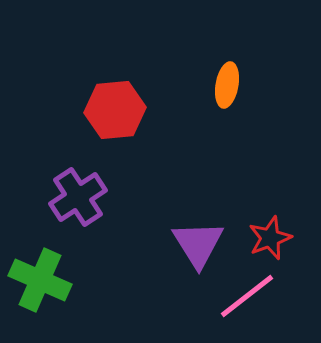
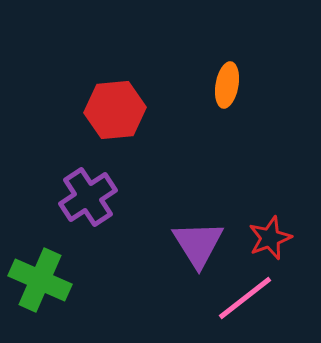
purple cross: moved 10 px right
pink line: moved 2 px left, 2 px down
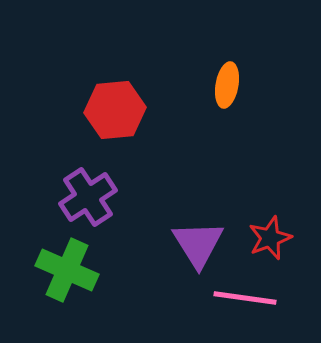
green cross: moved 27 px right, 10 px up
pink line: rotated 46 degrees clockwise
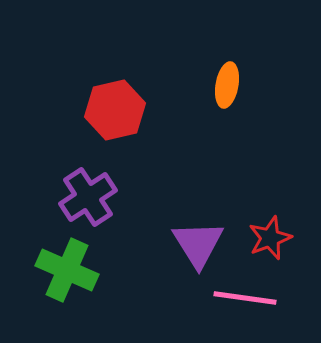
red hexagon: rotated 8 degrees counterclockwise
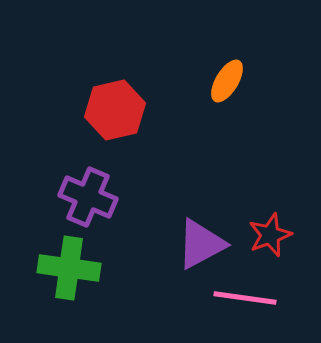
orange ellipse: moved 4 px up; rotated 21 degrees clockwise
purple cross: rotated 34 degrees counterclockwise
red star: moved 3 px up
purple triangle: moved 3 px right; rotated 34 degrees clockwise
green cross: moved 2 px right, 2 px up; rotated 16 degrees counterclockwise
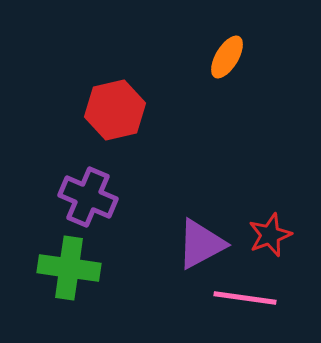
orange ellipse: moved 24 px up
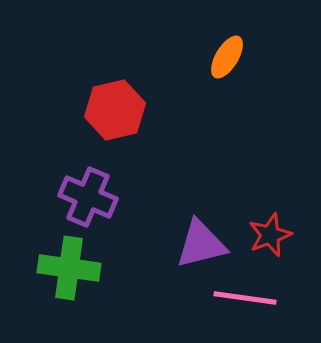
purple triangle: rotated 14 degrees clockwise
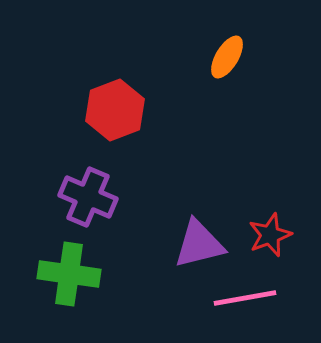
red hexagon: rotated 8 degrees counterclockwise
purple triangle: moved 2 px left
green cross: moved 6 px down
pink line: rotated 18 degrees counterclockwise
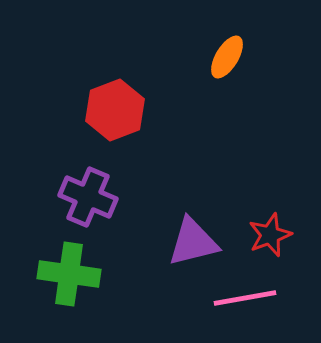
purple triangle: moved 6 px left, 2 px up
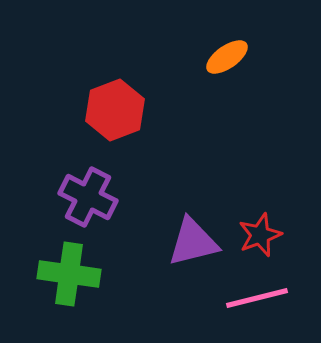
orange ellipse: rotated 24 degrees clockwise
purple cross: rotated 4 degrees clockwise
red star: moved 10 px left
pink line: moved 12 px right; rotated 4 degrees counterclockwise
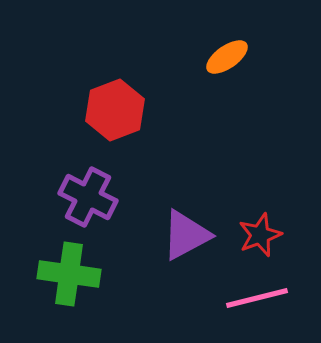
purple triangle: moved 7 px left, 7 px up; rotated 14 degrees counterclockwise
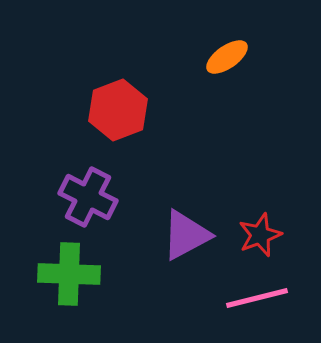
red hexagon: moved 3 px right
green cross: rotated 6 degrees counterclockwise
